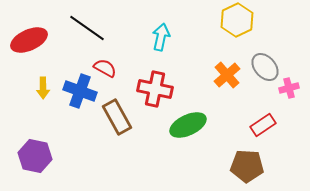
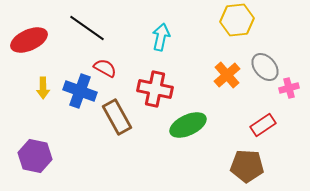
yellow hexagon: rotated 20 degrees clockwise
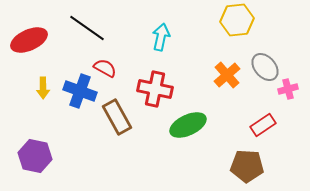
pink cross: moved 1 px left, 1 px down
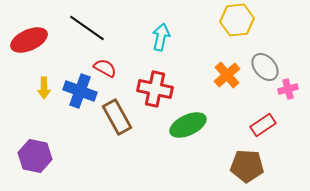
yellow arrow: moved 1 px right
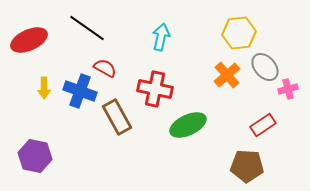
yellow hexagon: moved 2 px right, 13 px down
